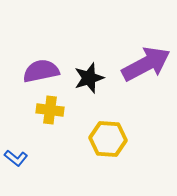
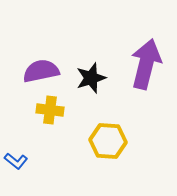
purple arrow: rotated 48 degrees counterclockwise
black star: moved 2 px right
yellow hexagon: moved 2 px down
blue L-shape: moved 3 px down
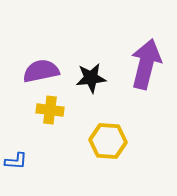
black star: rotated 12 degrees clockwise
blue L-shape: rotated 35 degrees counterclockwise
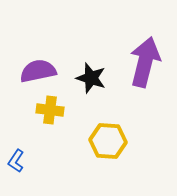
purple arrow: moved 1 px left, 2 px up
purple semicircle: moved 3 px left
black star: rotated 24 degrees clockwise
blue L-shape: rotated 120 degrees clockwise
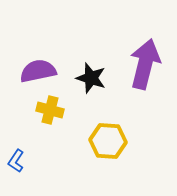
purple arrow: moved 2 px down
yellow cross: rotated 8 degrees clockwise
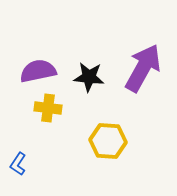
purple arrow: moved 2 px left, 4 px down; rotated 15 degrees clockwise
black star: moved 2 px left, 1 px up; rotated 12 degrees counterclockwise
yellow cross: moved 2 px left, 2 px up; rotated 8 degrees counterclockwise
blue L-shape: moved 2 px right, 3 px down
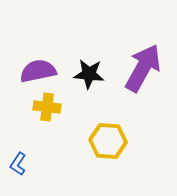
black star: moved 3 px up
yellow cross: moved 1 px left, 1 px up
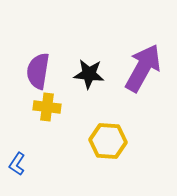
purple semicircle: rotated 69 degrees counterclockwise
blue L-shape: moved 1 px left
